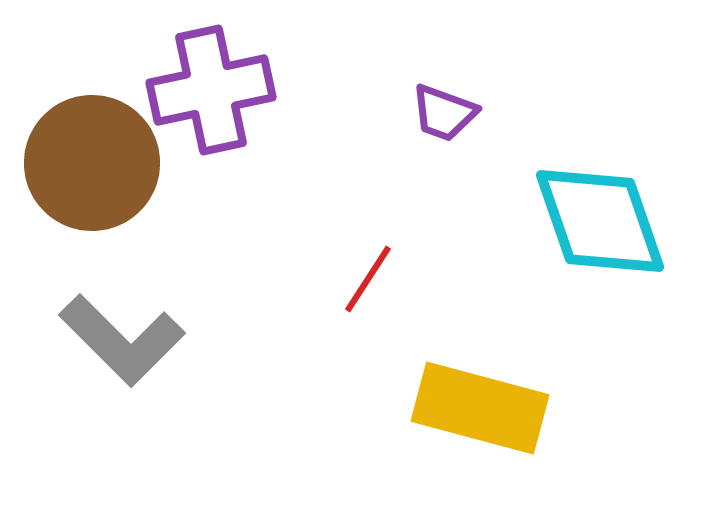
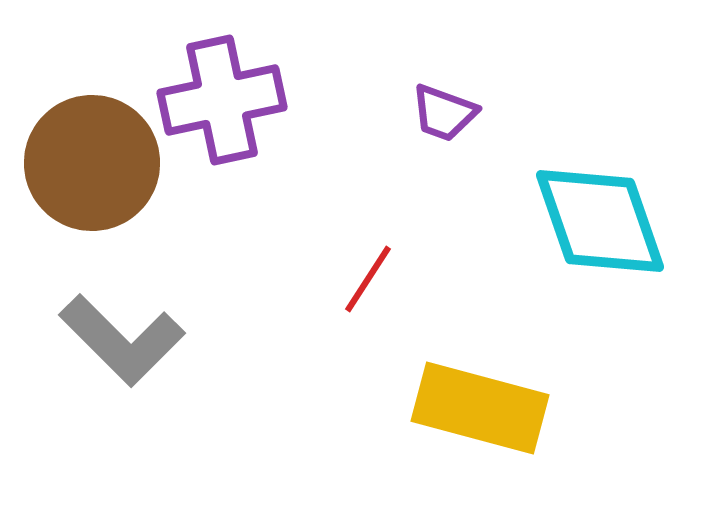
purple cross: moved 11 px right, 10 px down
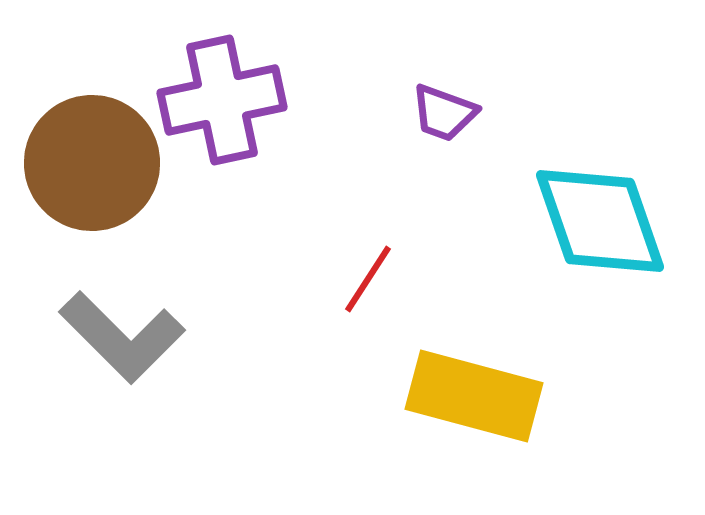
gray L-shape: moved 3 px up
yellow rectangle: moved 6 px left, 12 px up
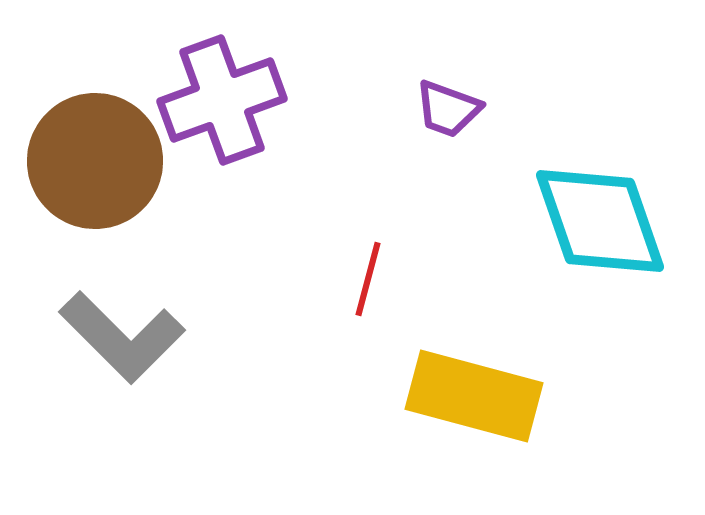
purple cross: rotated 8 degrees counterclockwise
purple trapezoid: moved 4 px right, 4 px up
brown circle: moved 3 px right, 2 px up
red line: rotated 18 degrees counterclockwise
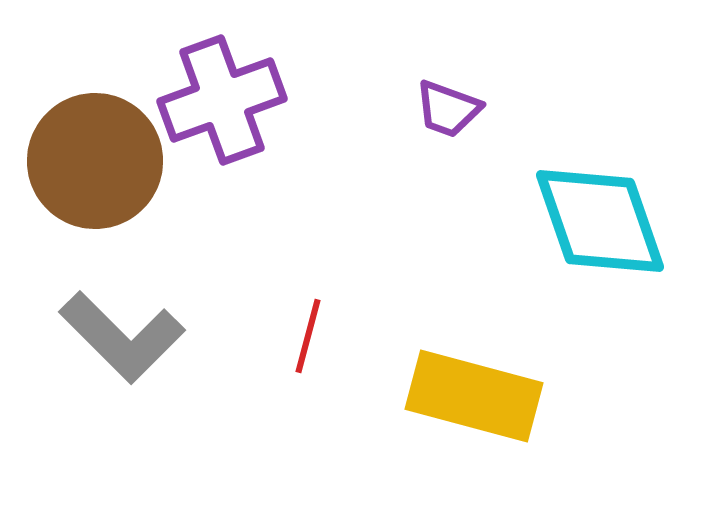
red line: moved 60 px left, 57 px down
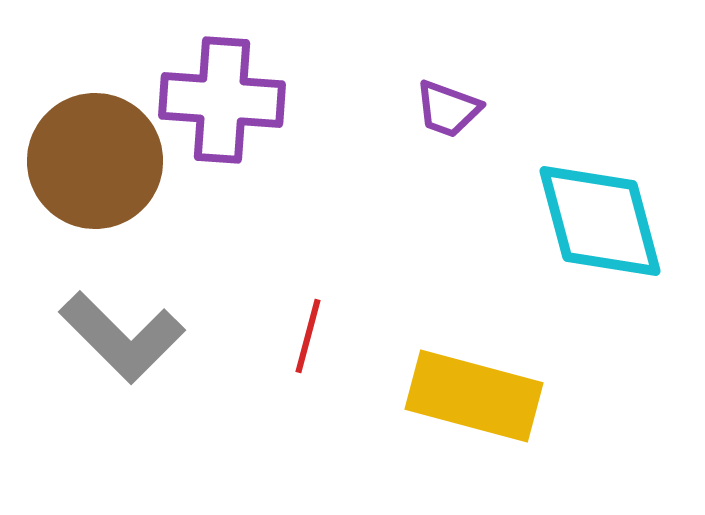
purple cross: rotated 24 degrees clockwise
cyan diamond: rotated 4 degrees clockwise
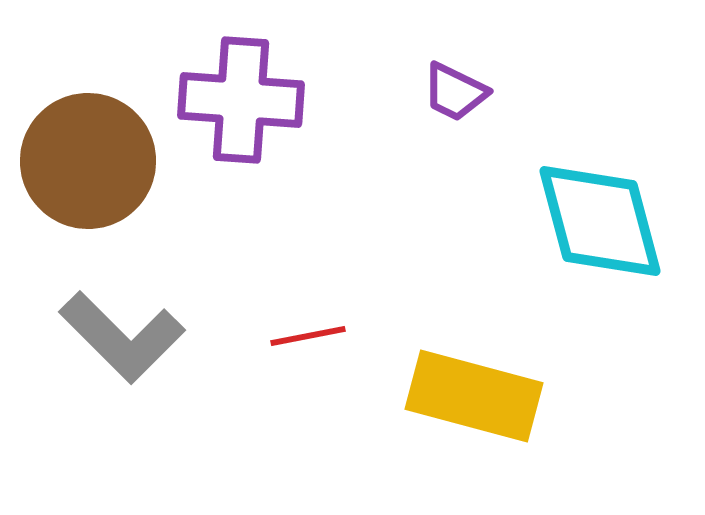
purple cross: moved 19 px right
purple trapezoid: moved 7 px right, 17 px up; rotated 6 degrees clockwise
brown circle: moved 7 px left
red line: rotated 64 degrees clockwise
